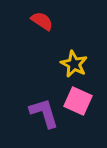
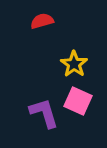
red semicircle: rotated 50 degrees counterclockwise
yellow star: rotated 8 degrees clockwise
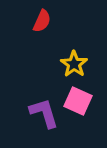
red semicircle: rotated 130 degrees clockwise
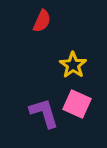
yellow star: moved 1 px left, 1 px down
pink square: moved 1 px left, 3 px down
